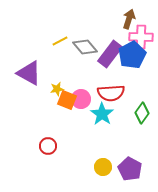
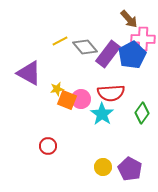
brown arrow: rotated 120 degrees clockwise
pink cross: moved 2 px right, 2 px down
purple rectangle: moved 2 px left
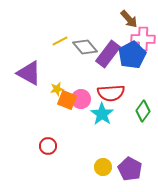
green diamond: moved 1 px right, 2 px up
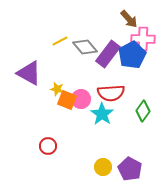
yellow star: rotated 24 degrees clockwise
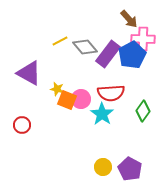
red circle: moved 26 px left, 21 px up
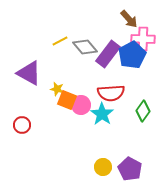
pink circle: moved 6 px down
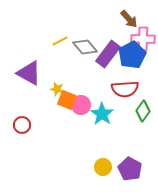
red semicircle: moved 14 px right, 4 px up
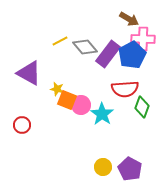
brown arrow: rotated 18 degrees counterclockwise
green diamond: moved 1 px left, 4 px up; rotated 15 degrees counterclockwise
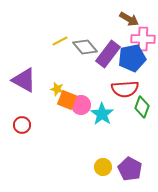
blue pentagon: moved 3 px down; rotated 16 degrees clockwise
purple triangle: moved 5 px left, 7 px down
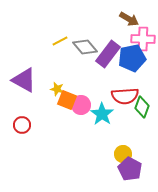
red semicircle: moved 7 px down
yellow circle: moved 20 px right, 13 px up
